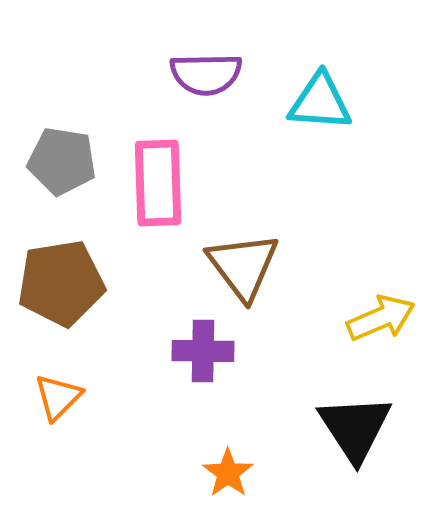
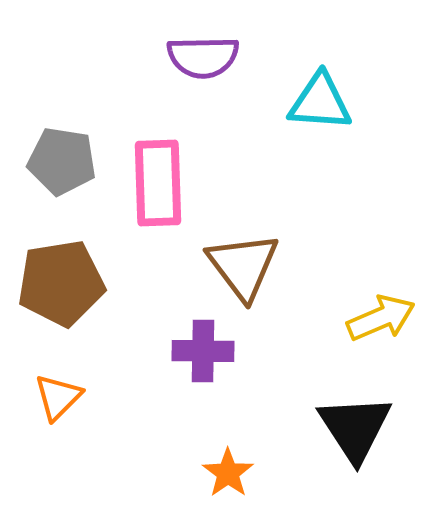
purple semicircle: moved 3 px left, 17 px up
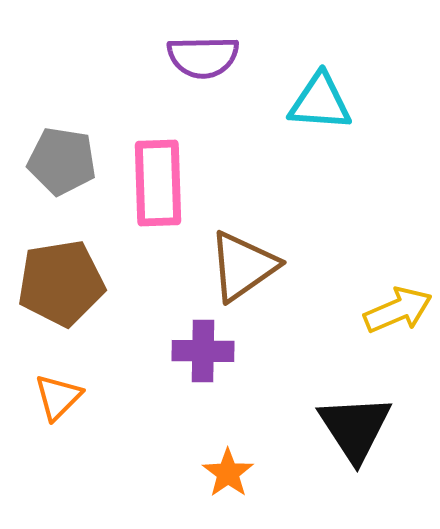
brown triangle: rotated 32 degrees clockwise
yellow arrow: moved 17 px right, 8 px up
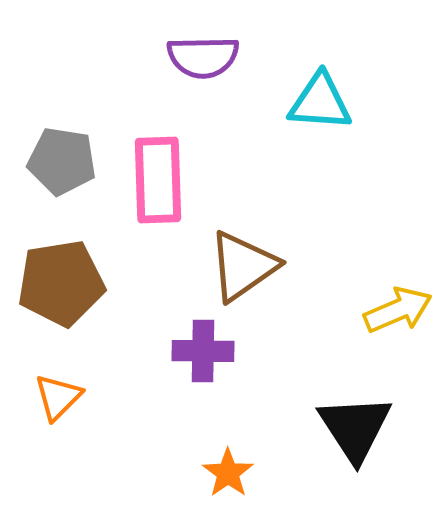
pink rectangle: moved 3 px up
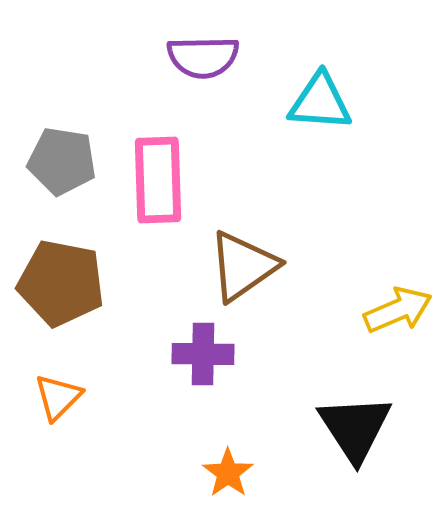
brown pentagon: rotated 20 degrees clockwise
purple cross: moved 3 px down
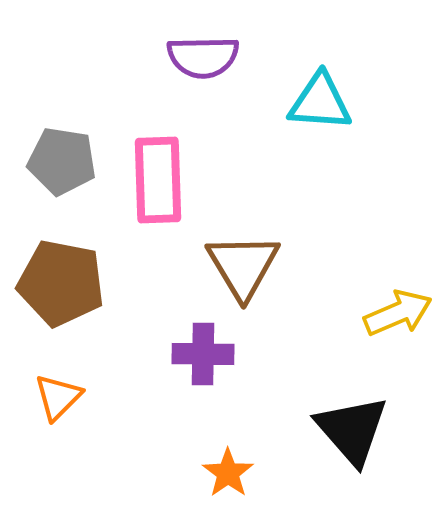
brown triangle: rotated 26 degrees counterclockwise
yellow arrow: moved 3 px down
black triangle: moved 3 px left, 2 px down; rotated 8 degrees counterclockwise
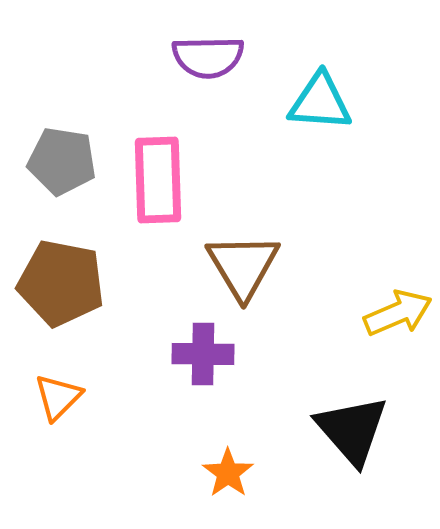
purple semicircle: moved 5 px right
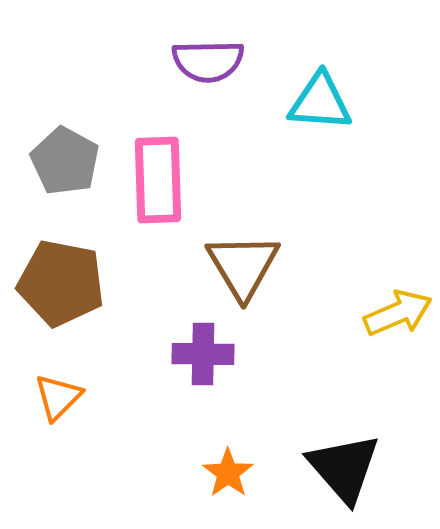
purple semicircle: moved 4 px down
gray pentagon: moved 3 px right; rotated 20 degrees clockwise
black triangle: moved 8 px left, 38 px down
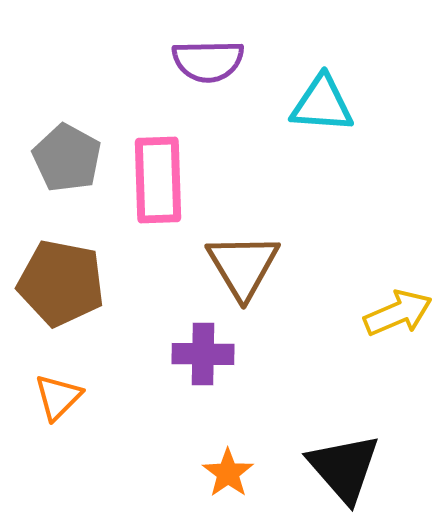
cyan triangle: moved 2 px right, 2 px down
gray pentagon: moved 2 px right, 3 px up
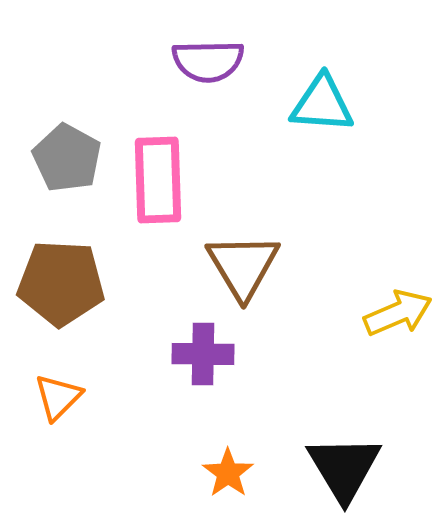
brown pentagon: rotated 8 degrees counterclockwise
black triangle: rotated 10 degrees clockwise
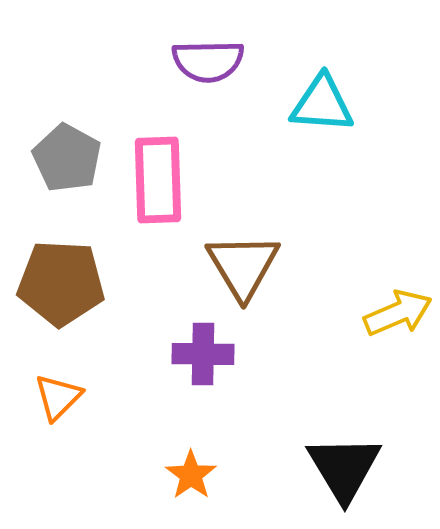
orange star: moved 37 px left, 2 px down
